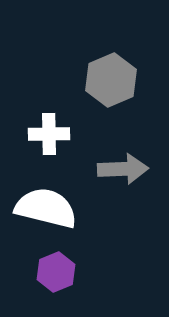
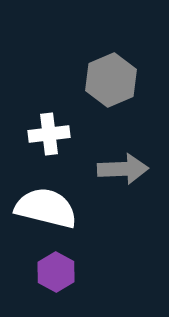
white cross: rotated 6 degrees counterclockwise
purple hexagon: rotated 9 degrees counterclockwise
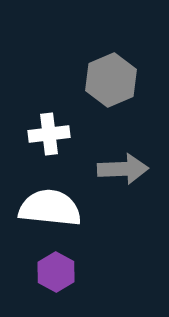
white semicircle: moved 4 px right; rotated 8 degrees counterclockwise
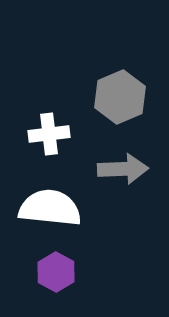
gray hexagon: moved 9 px right, 17 px down
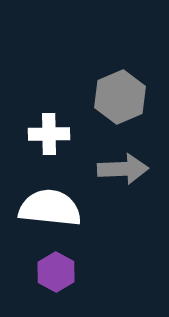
white cross: rotated 6 degrees clockwise
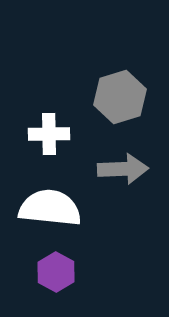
gray hexagon: rotated 6 degrees clockwise
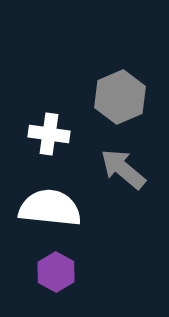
gray hexagon: rotated 6 degrees counterclockwise
white cross: rotated 9 degrees clockwise
gray arrow: rotated 138 degrees counterclockwise
